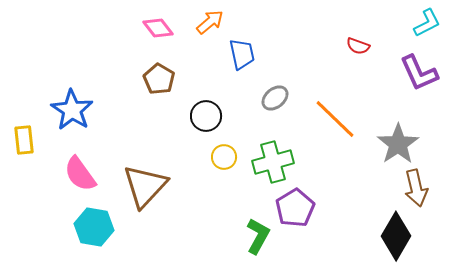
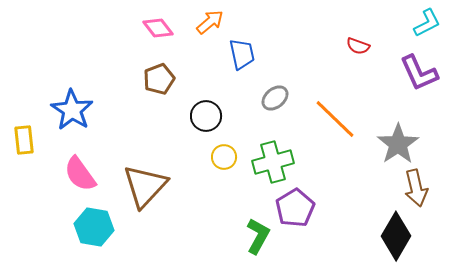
brown pentagon: rotated 20 degrees clockwise
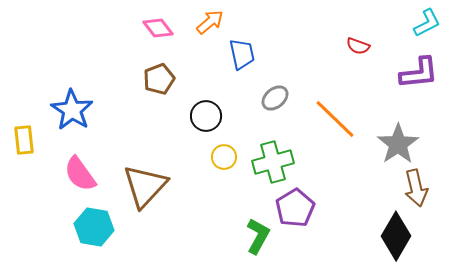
purple L-shape: rotated 72 degrees counterclockwise
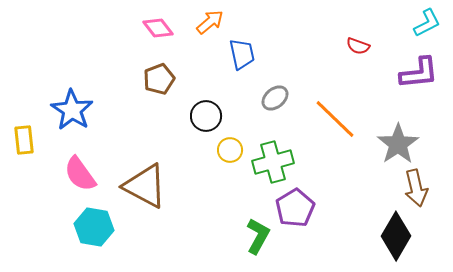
yellow circle: moved 6 px right, 7 px up
brown triangle: rotated 45 degrees counterclockwise
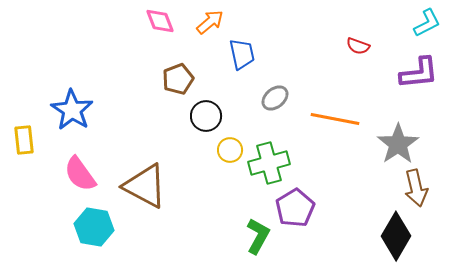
pink diamond: moved 2 px right, 7 px up; rotated 16 degrees clockwise
brown pentagon: moved 19 px right
orange line: rotated 33 degrees counterclockwise
green cross: moved 4 px left, 1 px down
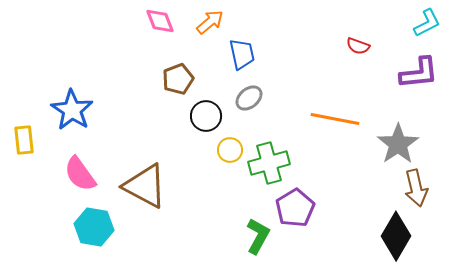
gray ellipse: moved 26 px left
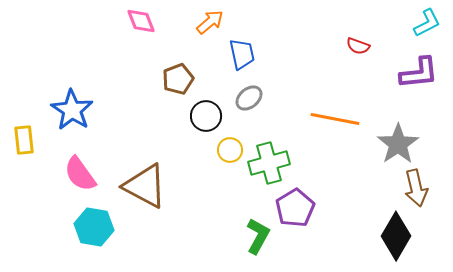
pink diamond: moved 19 px left
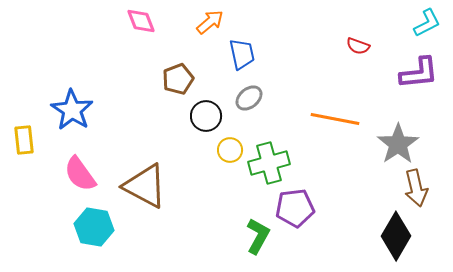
purple pentagon: rotated 24 degrees clockwise
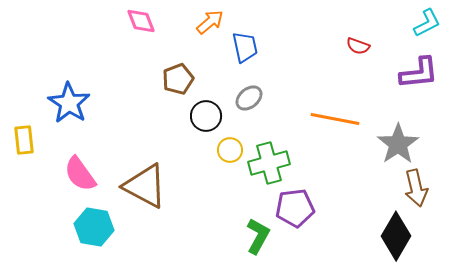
blue trapezoid: moved 3 px right, 7 px up
blue star: moved 3 px left, 7 px up
